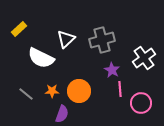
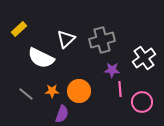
purple star: rotated 28 degrees counterclockwise
pink circle: moved 1 px right, 1 px up
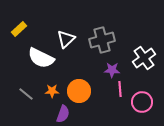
purple semicircle: moved 1 px right
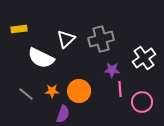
yellow rectangle: rotated 35 degrees clockwise
gray cross: moved 1 px left, 1 px up
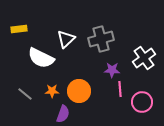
gray line: moved 1 px left
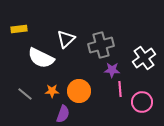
gray cross: moved 6 px down
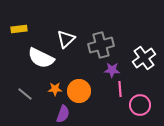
orange star: moved 3 px right, 2 px up
pink circle: moved 2 px left, 3 px down
